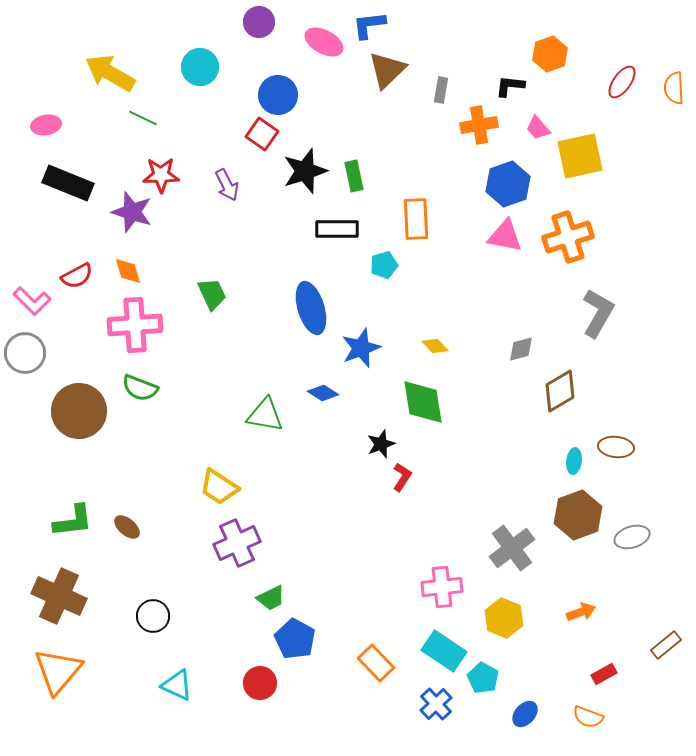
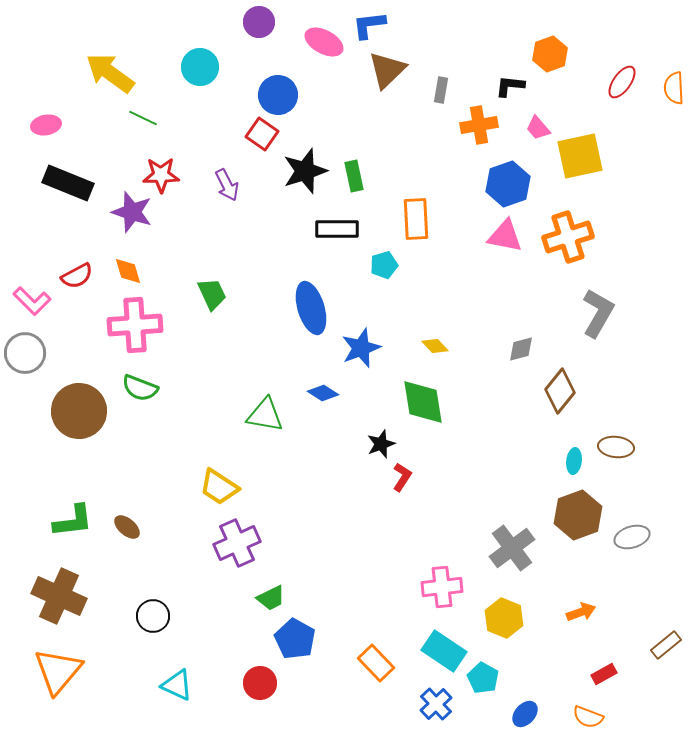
yellow arrow at (110, 73): rotated 6 degrees clockwise
brown diamond at (560, 391): rotated 21 degrees counterclockwise
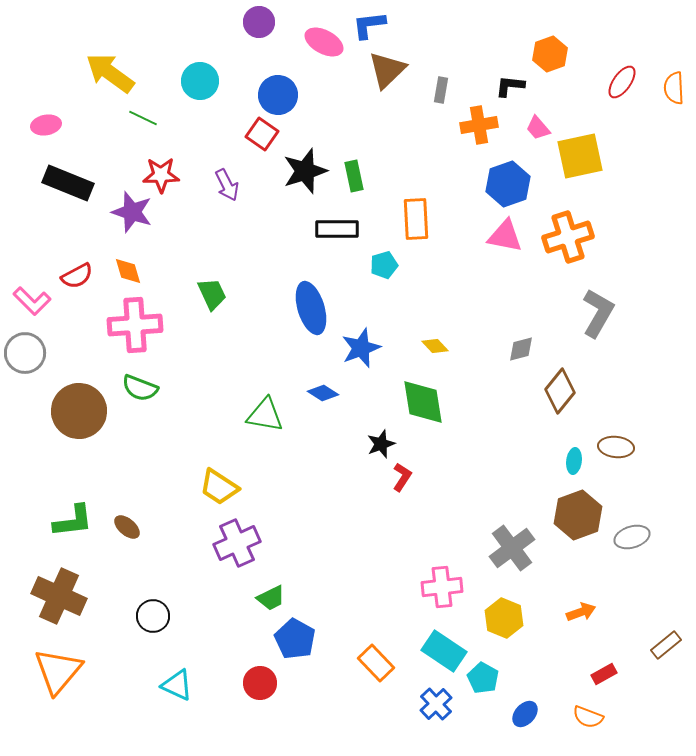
cyan circle at (200, 67): moved 14 px down
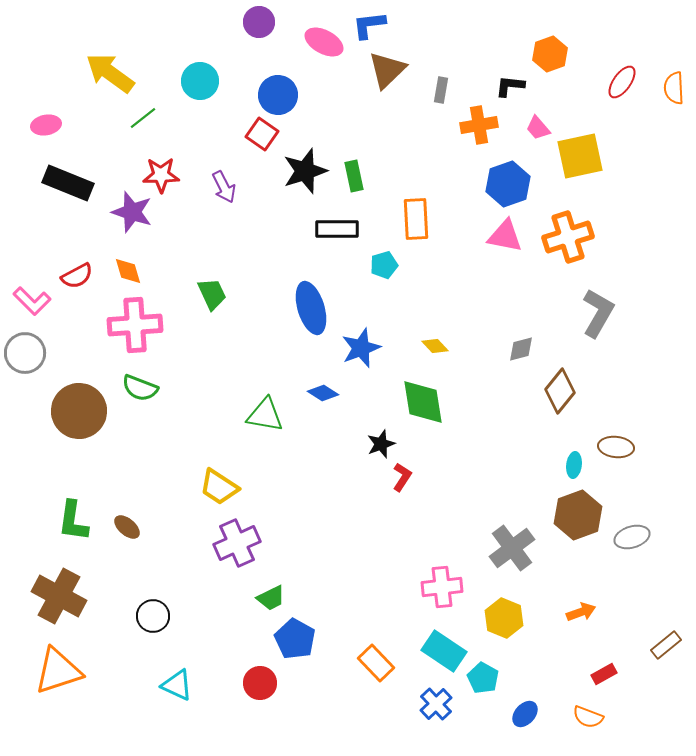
green line at (143, 118): rotated 64 degrees counterclockwise
purple arrow at (227, 185): moved 3 px left, 2 px down
cyan ellipse at (574, 461): moved 4 px down
green L-shape at (73, 521): rotated 105 degrees clockwise
brown cross at (59, 596): rotated 4 degrees clockwise
orange triangle at (58, 671): rotated 32 degrees clockwise
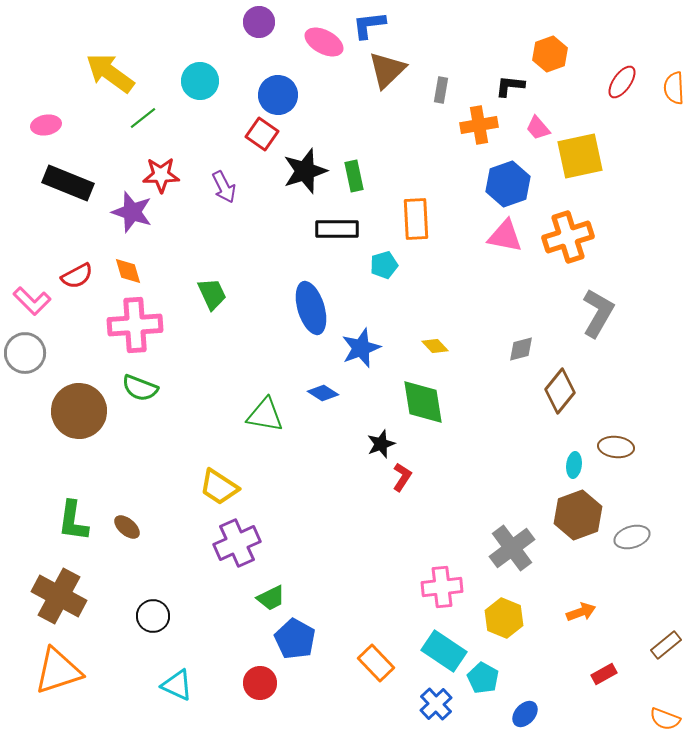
orange semicircle at (588, 717): moved 77 px right, 2 px down
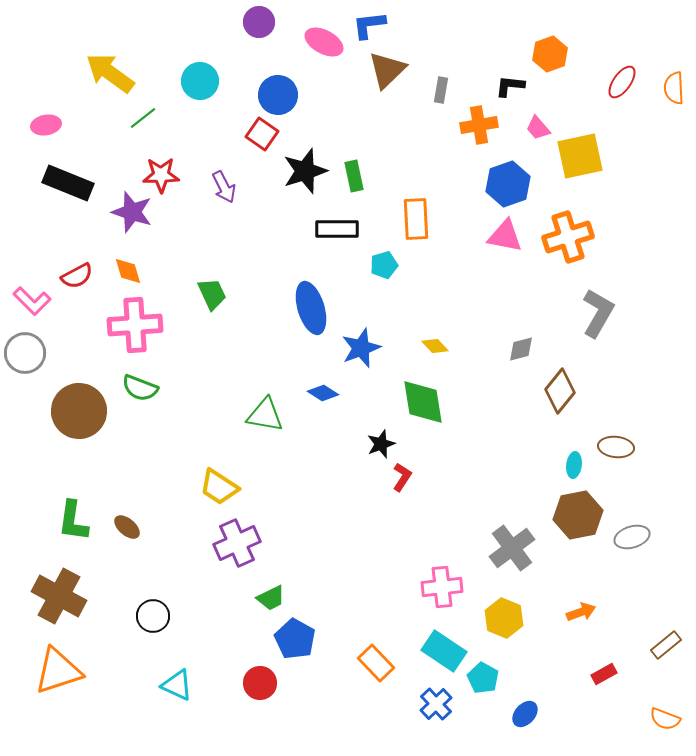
brown hexagon at (578, 515): rotated 9 degrees clockwise
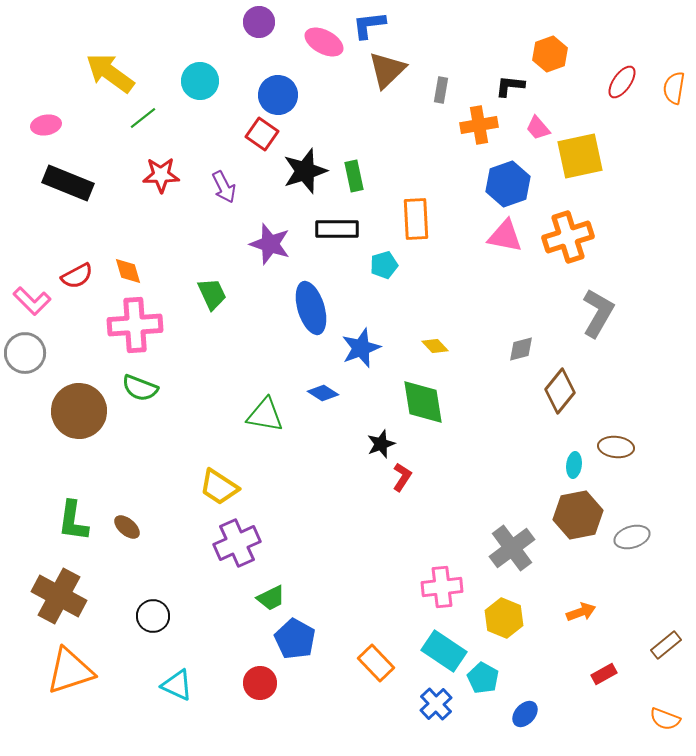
orange semicircle at (674, 88): rotated 12 degrees clockwise
purple star at (132, 212): moved 138 px right, 32 px down
orange triangle at (58, 671): moved 12 px right
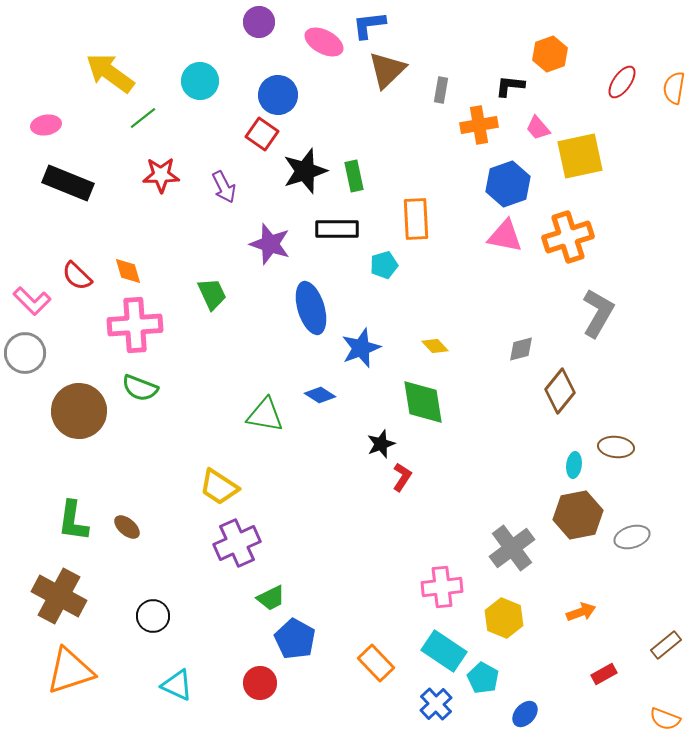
red semicircle at (77, 276): rotated 72 degrees clockwise
blue diamond at (323, 393): moved 3 px left, 2 px down
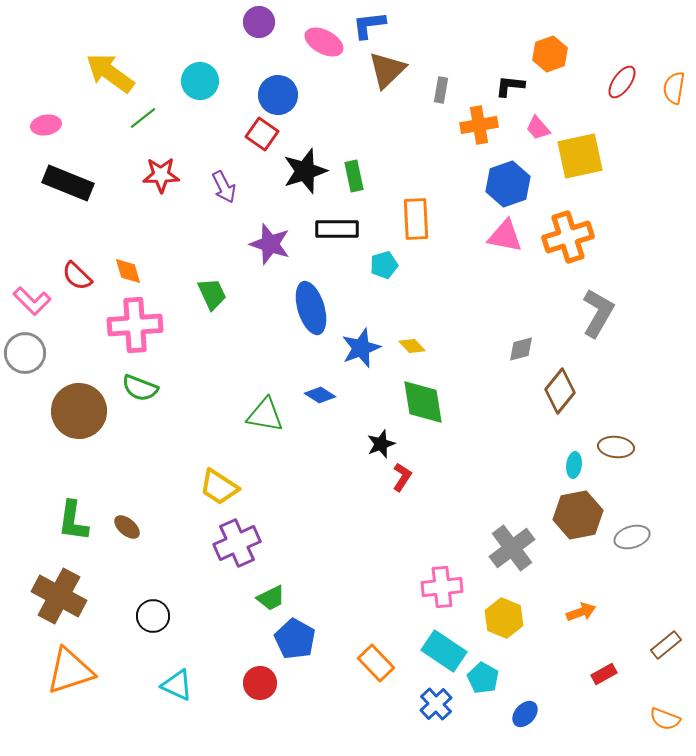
yellow diamond at (435, 346): moved 23 px left
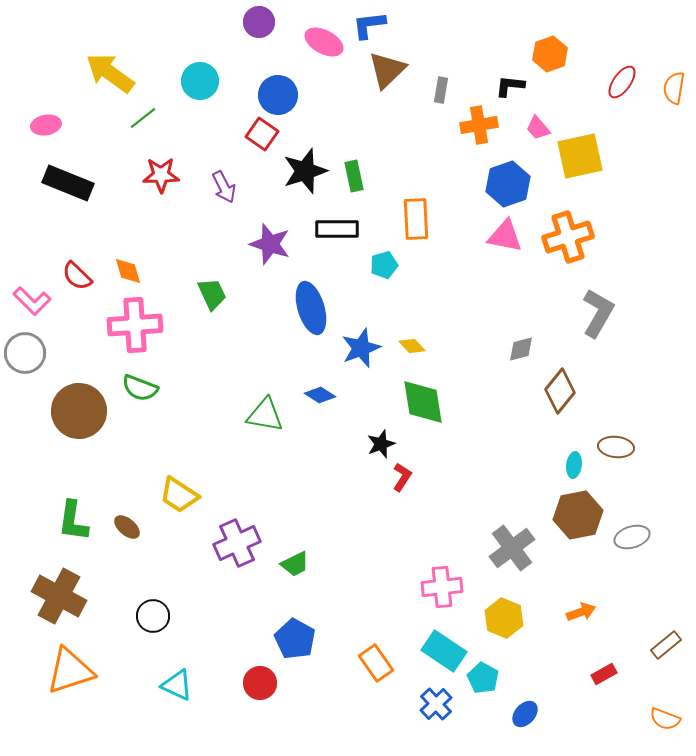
yellow trapezoid at (219, 487): moved 40 px left, 8 px down
green trapezoid at (271, 598): moved 24 px right, 34 px up
orange rectangle at (376, 663): rotated 9 degrees clockwise
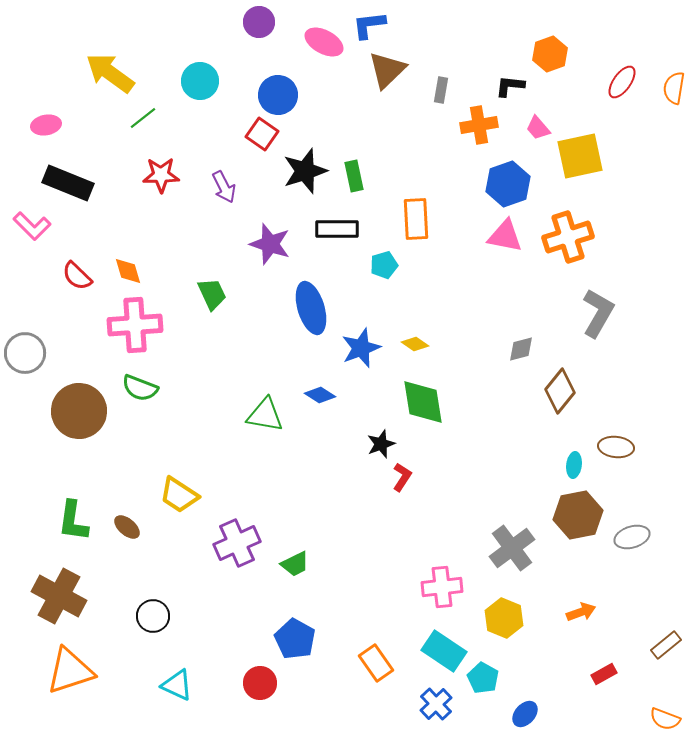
pink L-shape at (32, 301): moved 75 px up
yellow diamond at (412, 346): moved 3 px right, 2 px up; rotated 12 degrees counterclockwise
